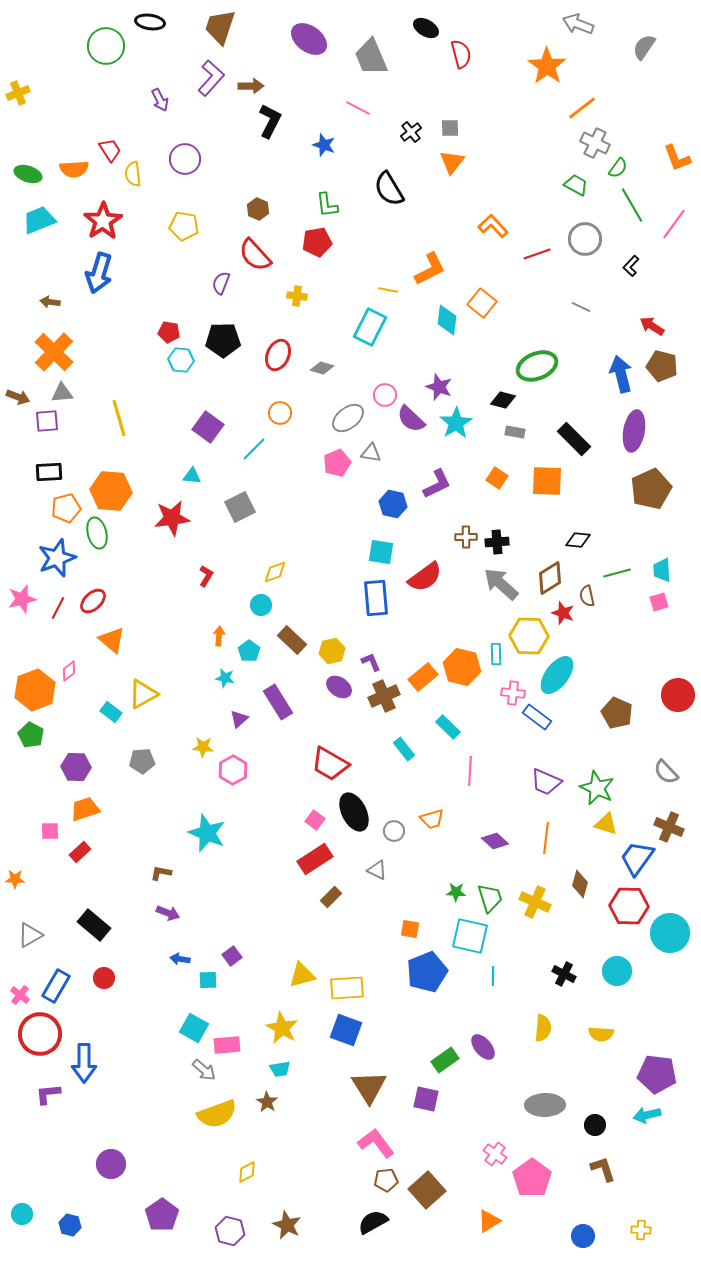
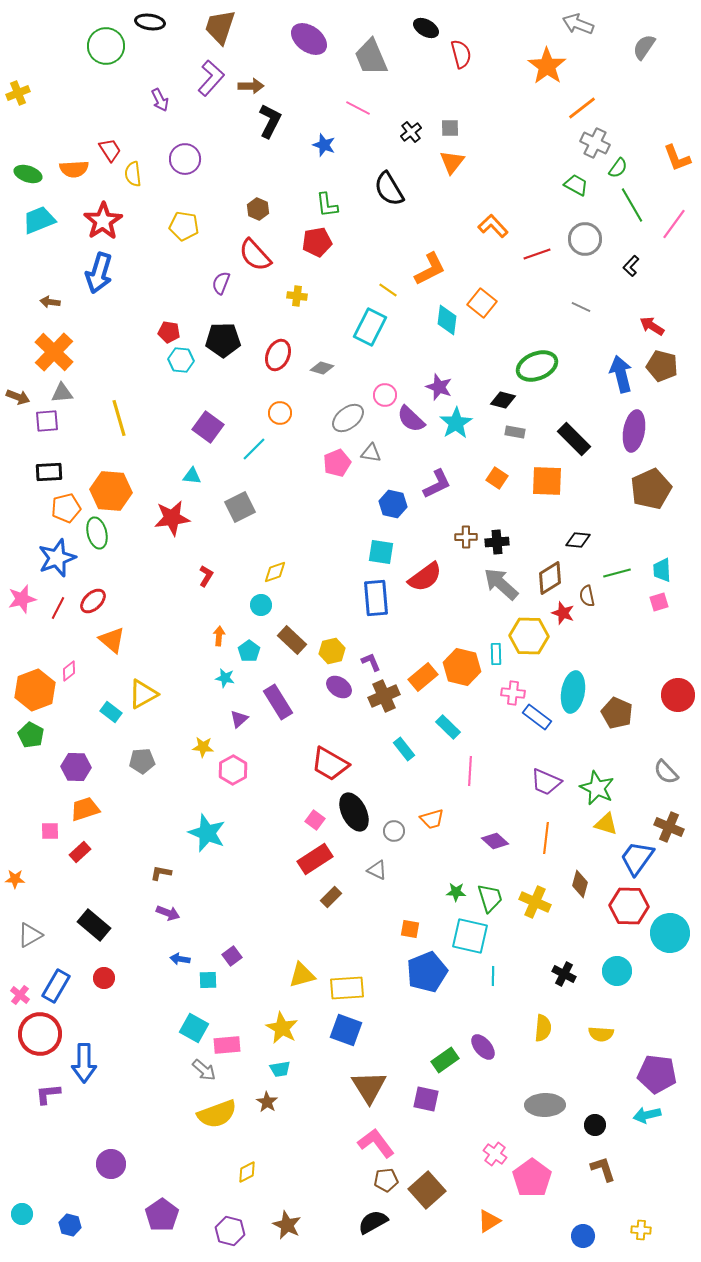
yellow line at (388, 290): rotated 24 degrees clockwise
cyan ellipse at (557, 675): moved 16 px right, 17 px down; rotated 27 degrees counterclockwise
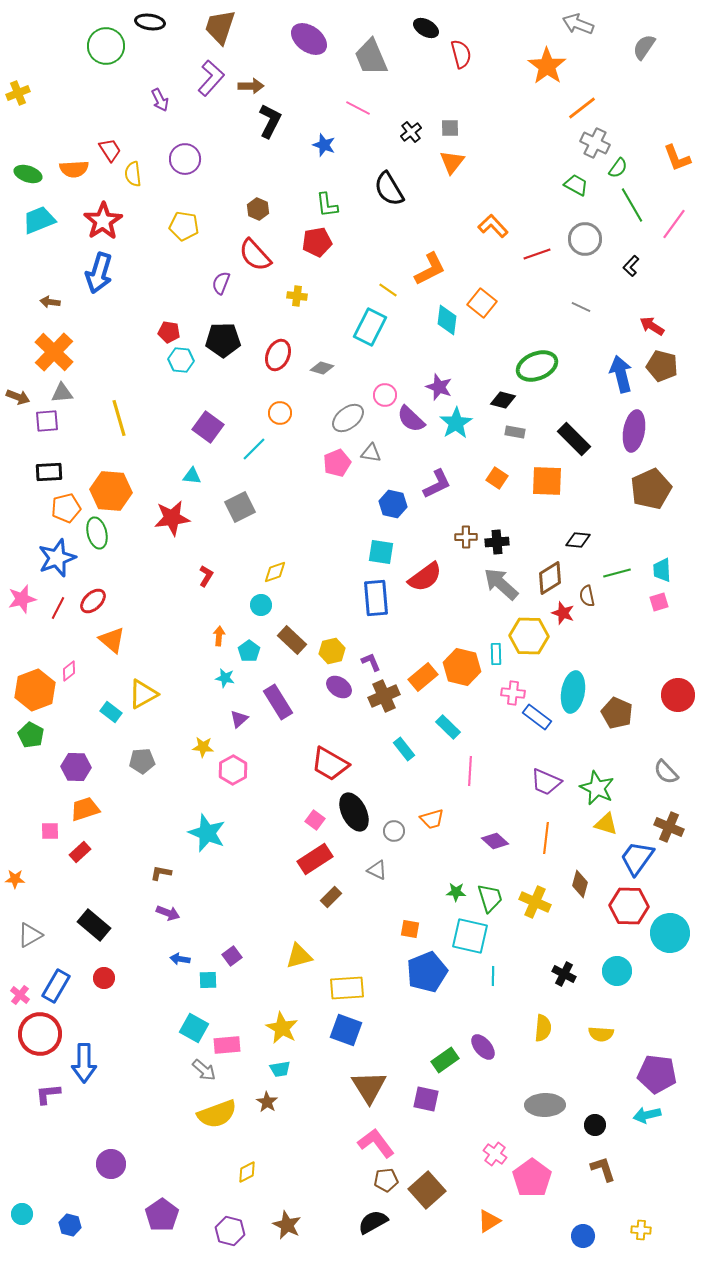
yellow triangle at (302, 975): moved 3 px left, 19 px up
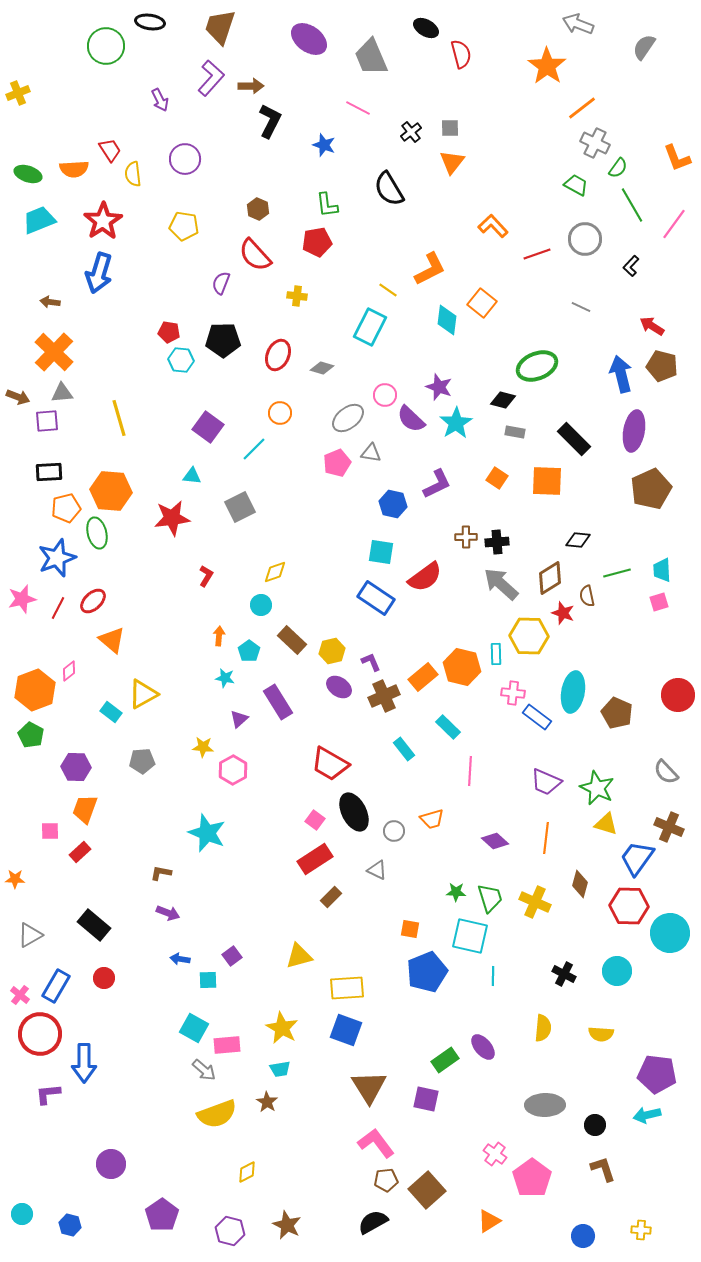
blue rectangle at (376, 598): rotated 51 degrees counterclockwise
orange trapezoid at (85, 809): rotated 52 degrees counterclockwise
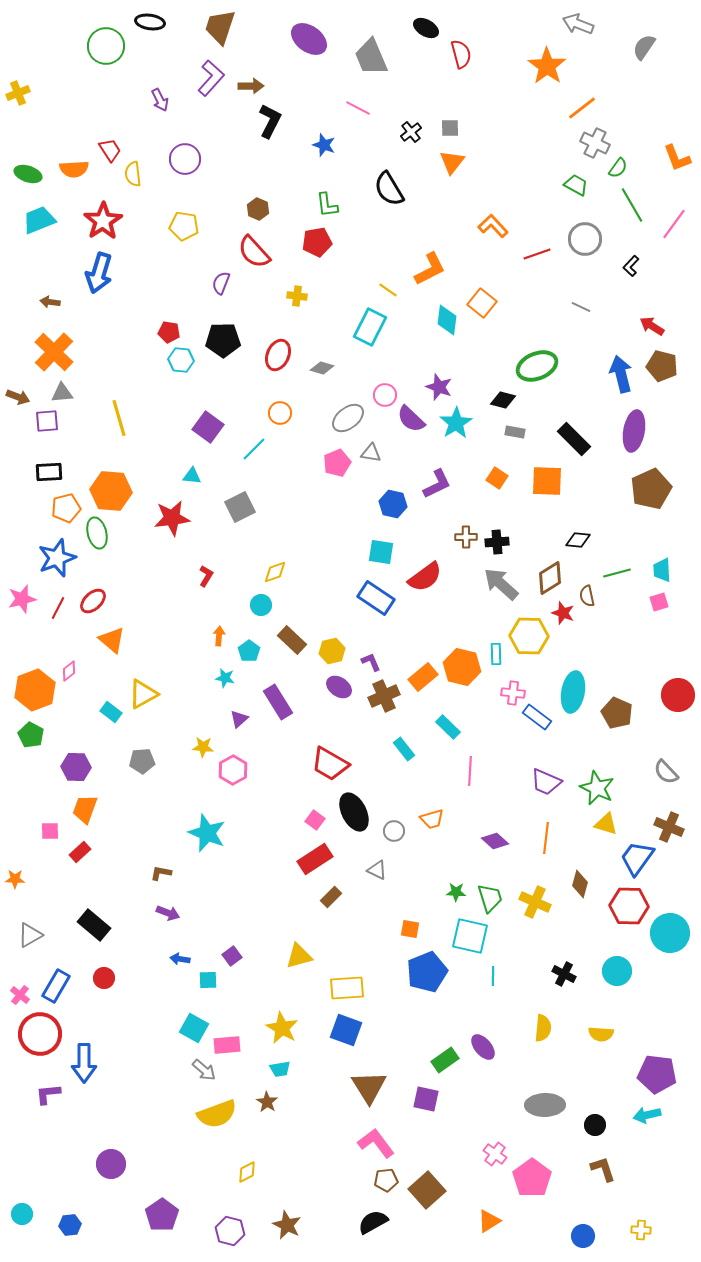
red semicircle at (255, 255): moved 1 px left, 3 px up
blue hexagon at (70, 1225): rotated 20 degrees counterclockwise
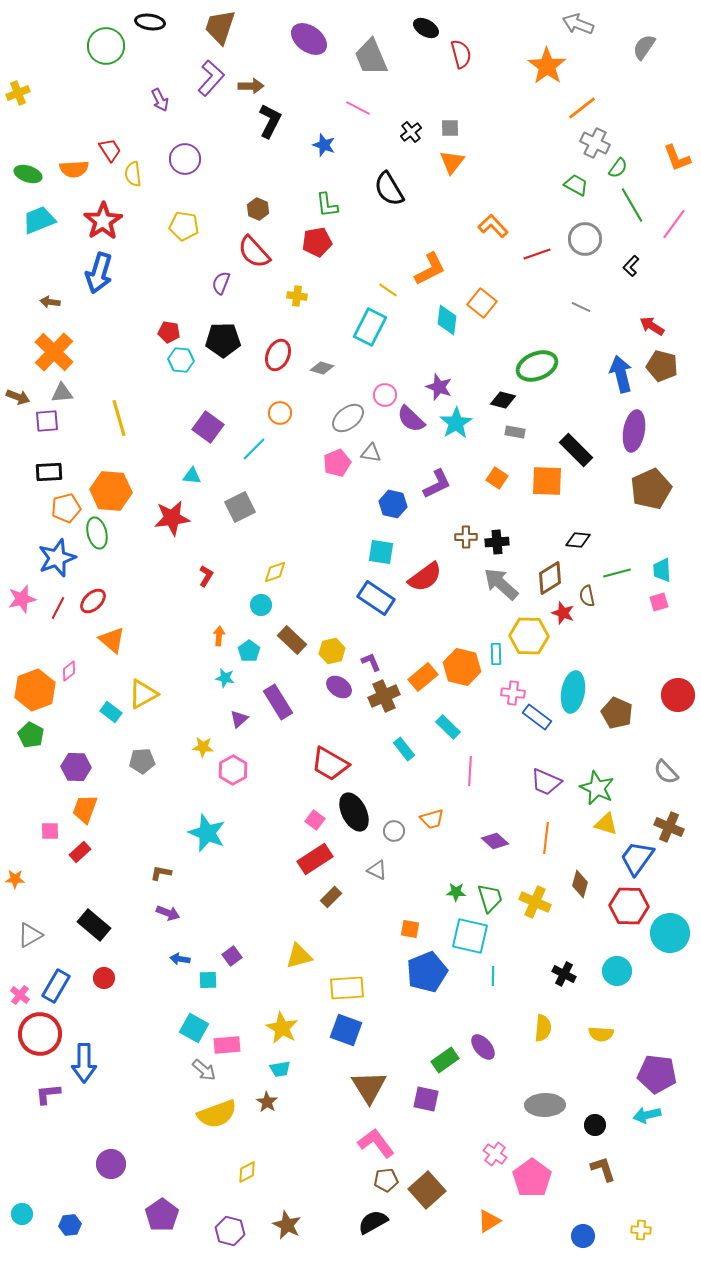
black rectangle at (574, 439): moved 2 px right, 11 px down
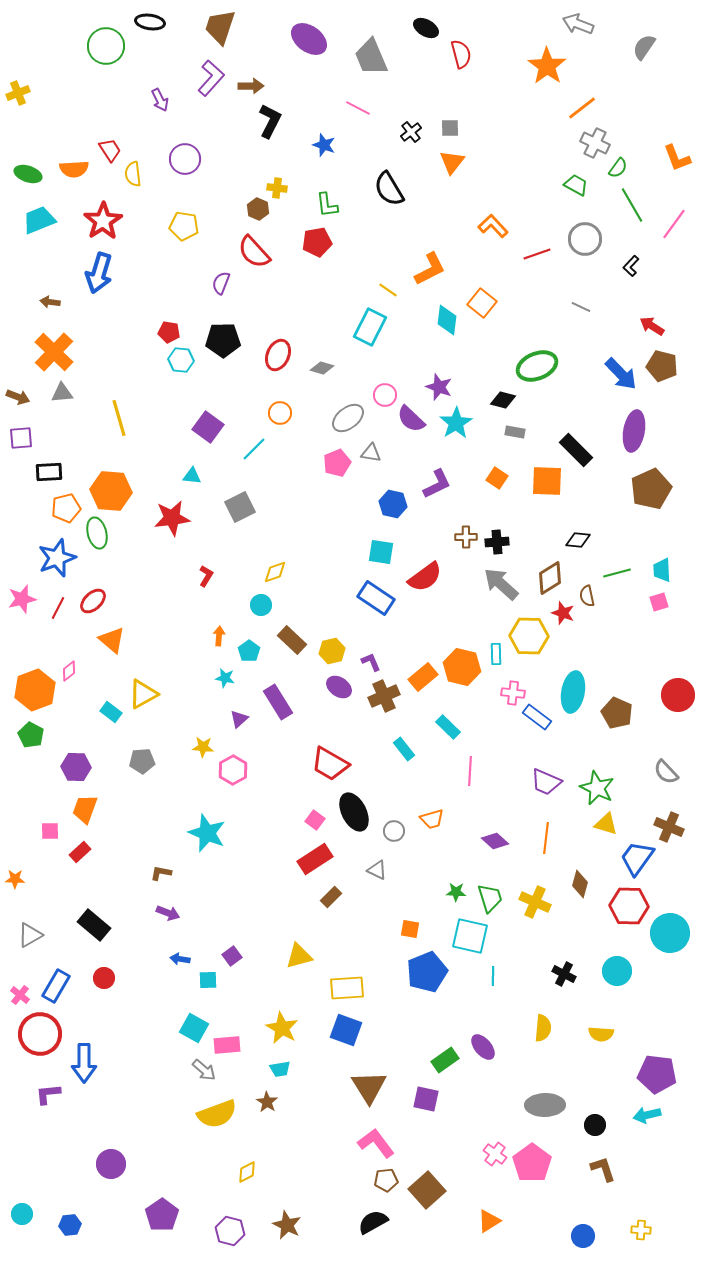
yellow cross at (297, 296): moved 20 px left, 108 px up
blue arrow at (621, 374): rotated 150 degrees clockwise
purple square at (47, 421): moved 26 px left, 17 px down
pink pentagon at (532, 1178): moved 15 px up
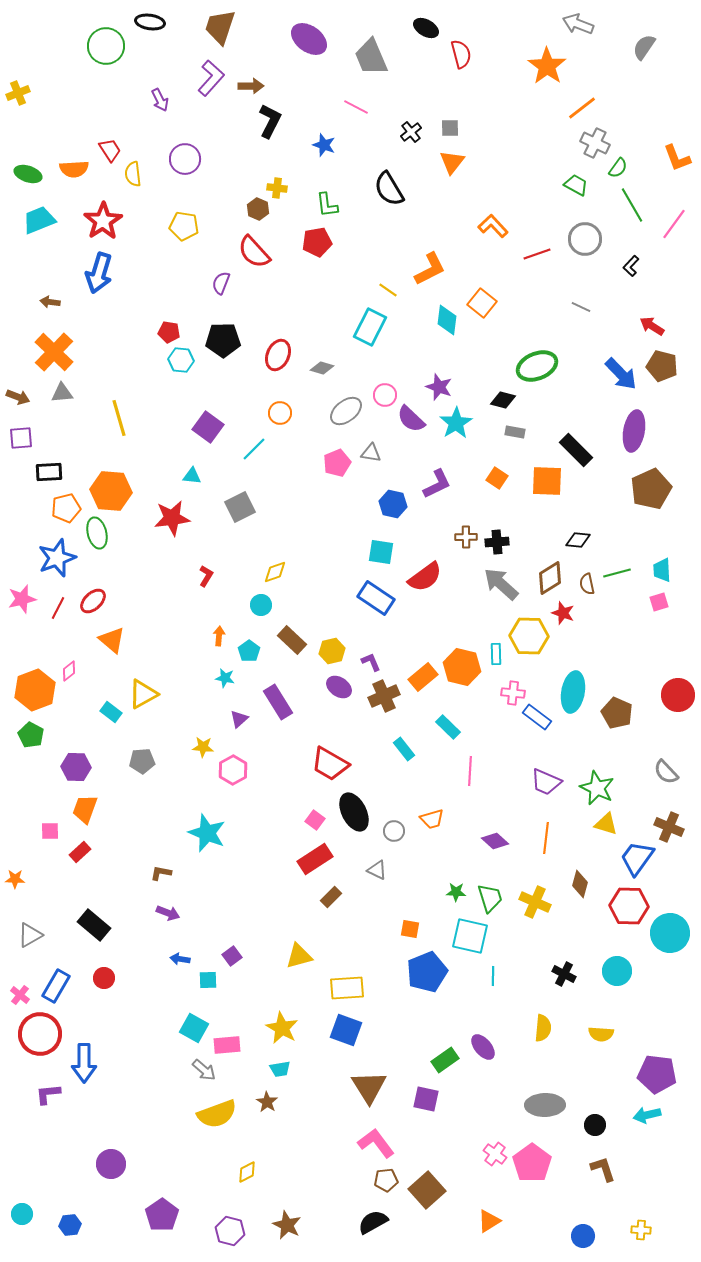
pink line at (358, 108): moved 2 px left, 1 px up
gray ellipse at (348, 418): moved 2 px left, 7 px up
brown semicircle at (587, 596): moved 12 px up
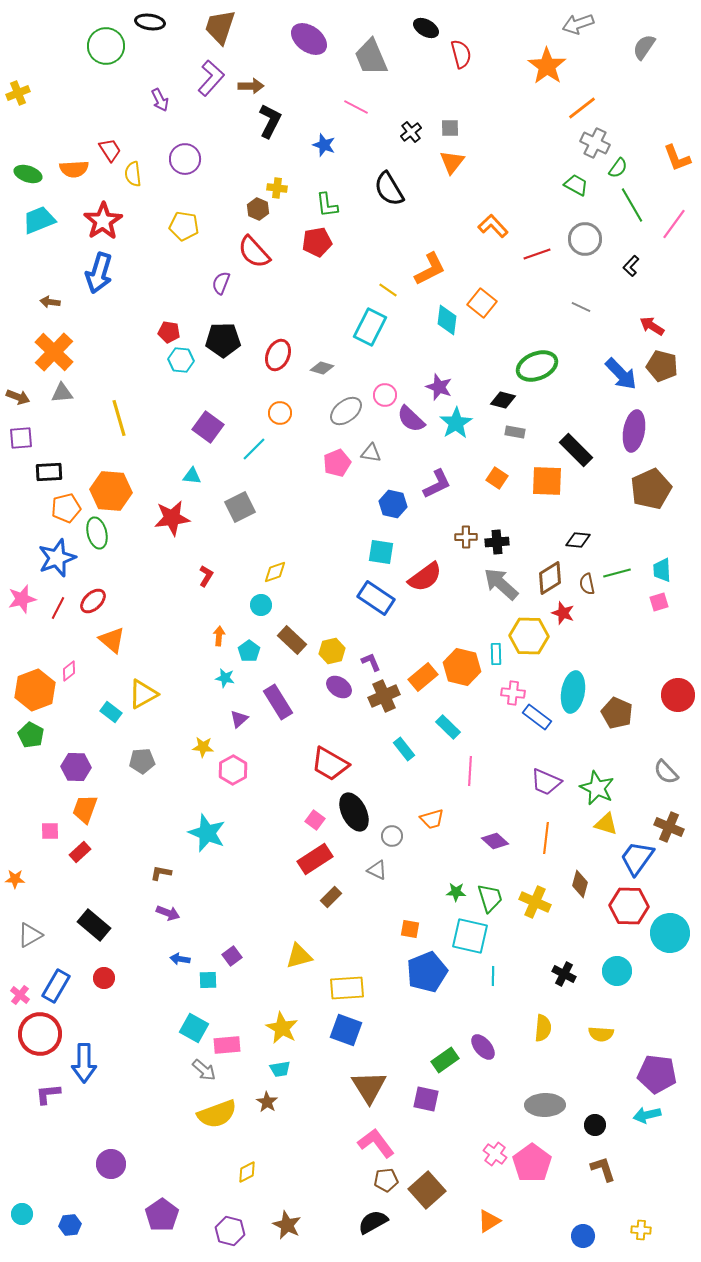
gray arrow at (578, 24): rotated 40 degrees counterclockwise
gray circle at (394, 831): moved 2 px left, 5 px down
